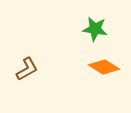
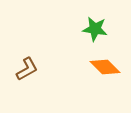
orange diamond: moved 1 px right; rotated 12 degrees clockwise
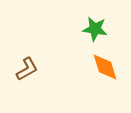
orange diamond: rotated 28 degrees clockwise
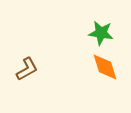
green star: moved 6 px right, 4 px down
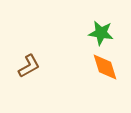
brown L-shape: moved 2 px right, 3 px up
